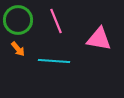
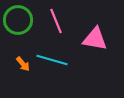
pink triangle: moved 4 px left
orange arrow: moved 5 px right, 15 px down
cyan line: moved 2 px left, 1 px up; rotated 12 degrees clockwise
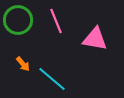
cyan line: moved 19 px down; rotated 24 degrees clockwise
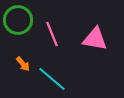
pink line: moved 4 px left, 13 px down
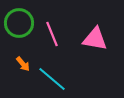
green circle: moved 1 px right, 3 px down
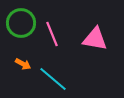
green circle: moved 2 px right
orange arrow: rotated 21 degrees counterclockwise
cyan line: moved 1 px right
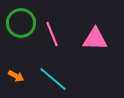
pink triangle: rotated 8 degrees counterclockwise
orange arrow: moved 7 px left, 12 px down
